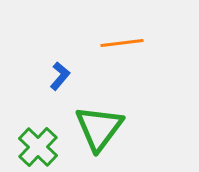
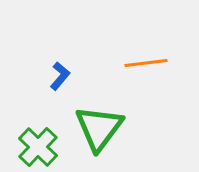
orange line: moved 24 px right, 20 px down
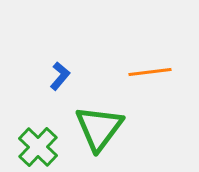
orange line: moved 4 px right, 9 px down
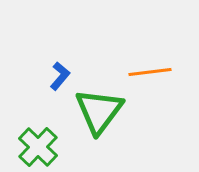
green triangle: moved 17 px up
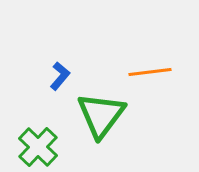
green triangle: moved 2 px right, 4 px down
